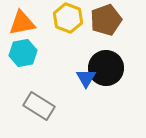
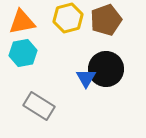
yellow hexagon: rotated 24 degrees clockwise
orange triangle: moved 1 px up
black circle: moved 1 px down
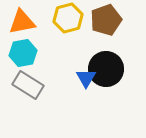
gray rectangle: moved 11 px left, 21 px up
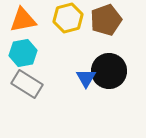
orange triangle: moved 1 px right, 2 px up
black circle: moved 3 px right, 2 px down
gray rectangle: moved 1 px left, 1 px up
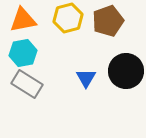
brown pentagon: moved 2 px right, 1 px down
black circle: moved 17 px right
